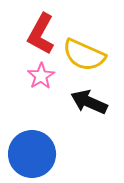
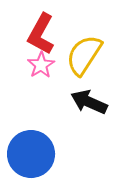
yellow semicircle: rotated 99 degrees clockwise
pink star: moved 11 px up
blue circle: moved 1 px left
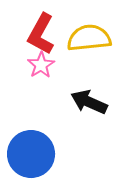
yellow semicircle: moved 5 px right, 17 px up; rotated 51 degrees clockwise
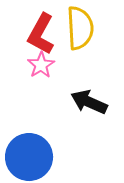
yellow semicircle: moved 9 px left, 10 px up; rotated 93 degrees clockwise
blue circle: moved 2 px left, 3 px down
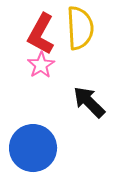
black arrow: rotated 21 degrees clockwise
blue circle: moved 4 px right, 9 px up
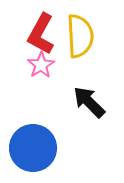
yellow semicircle: moved 8 px down
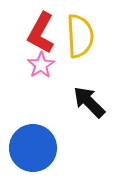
red L-shape: moved 1 px up
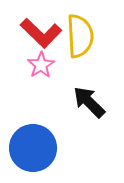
red L-shape: rotated 75 degrees counterclockwise
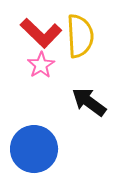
black arrow: rotated 9 degrees counterclockwise
blue circle: moved 1 px right, 1 px down
